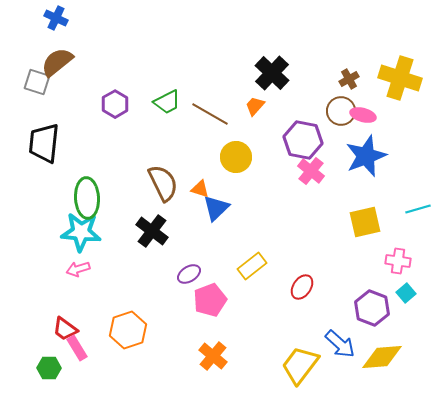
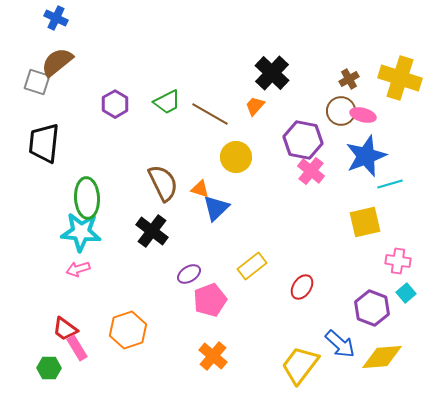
cyan line at (418, 209): moved 28 px left, 25 px up
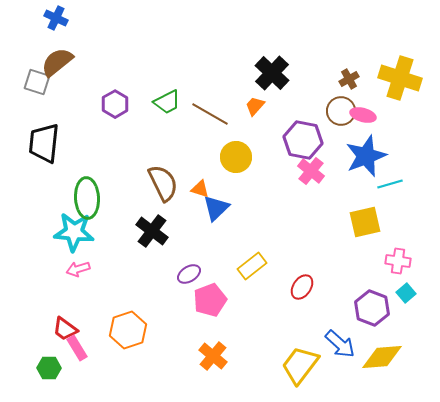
cyan star at (81, 232): moved 7 px left
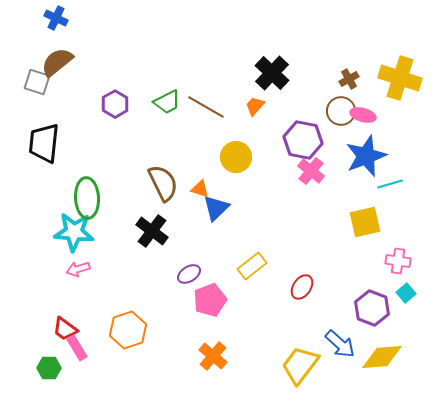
brown line at (210, 114): moved 4 px left, 7 px up
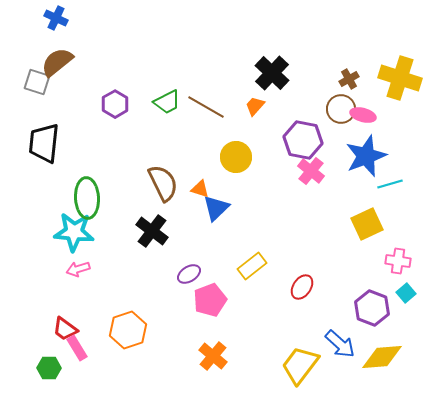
brown circle at (341, 111): moved 2 px up
yellow square at (365, 222): moved 2 px right, 2 px down; rotated 12 degrees counterclockwise
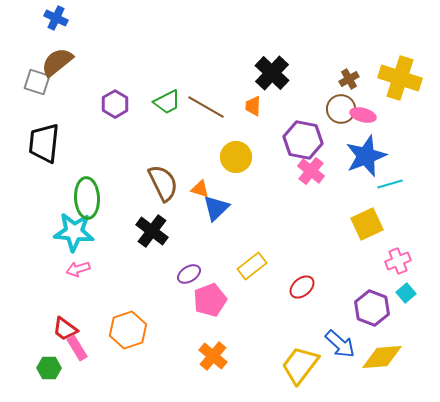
orange trapezoid at (255, 106): moved 2 px left; rotated 40 degrees counterclockwise
pink cross at (398, 261): rotated 30 degrees counterclockwise
red ellipse at (302, 287): rotated 15 degrees clockwise
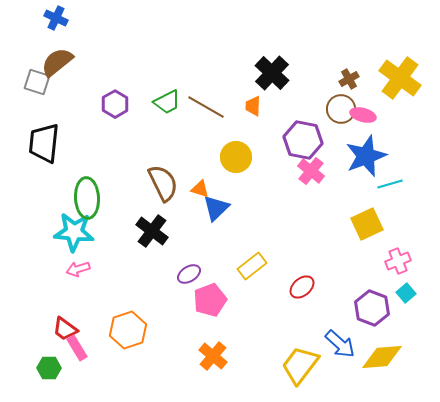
yellow cross at (400, 78): rotated 18 degrees clockwise
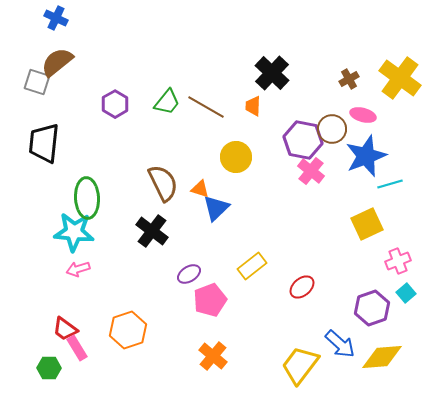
green trapezoid at (167, 102): rotated 24 degrees counterclockwise
brown circle at (341, 109): moved 9 px left, 20 px down
purple hexagon at (372, 308): rotated 20 degrees clockwise
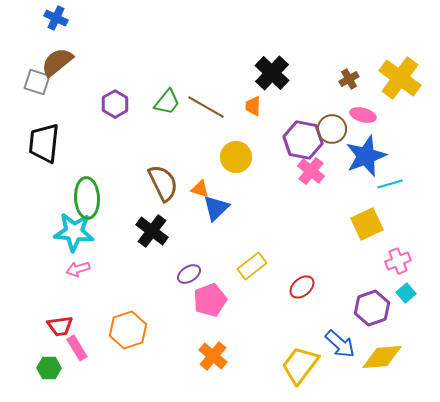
red trapezoid at (65, 329): moved 5 px left, 3 px up; rotated 44 degrees counterclockwise
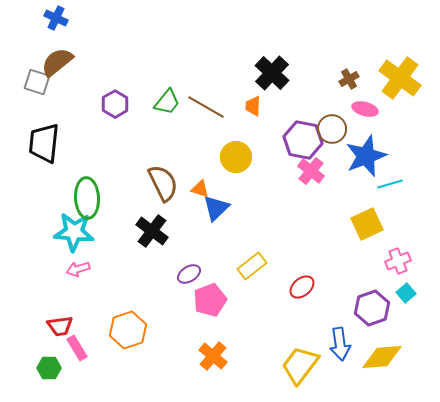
pink ellipse at (363, 115): moved 2 px right, 6 px up
blue arrow at (340, 344): rotated 40 degrees clockwise
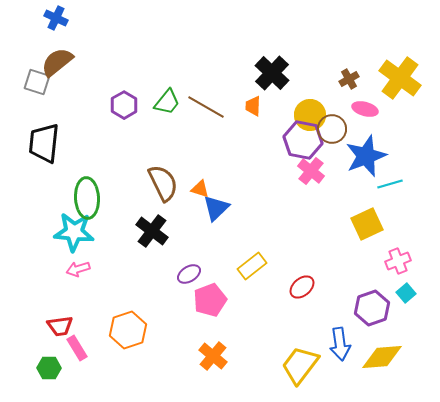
purple hexagon at (115, 104): moved 9 px right, 1 px down
yellow circle at (236, 157): moved 74 px right, 42 px up
